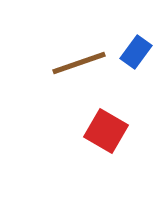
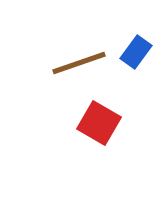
red square: moved 7 px left, 8 px up
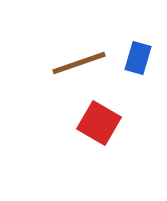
blue rectangle: moved 2 px right, 6 px down; rotated 20 degrees counterclockwise
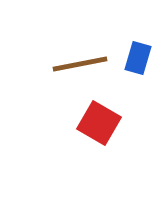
brown line: moved 1 px right, 1 px down; rotated 8 degrees clockwise
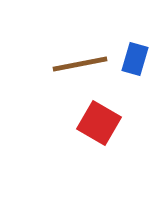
blue rectangle: moved 3 px left, 1 px down
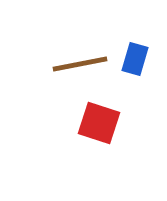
red square: rotated 12 degrees counterclockwise
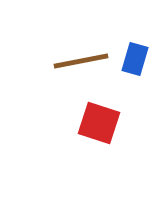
brown line: moved 1 px right, 3 px up
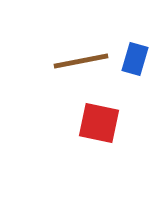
red square: rotated 6 degrees counterclockwise
